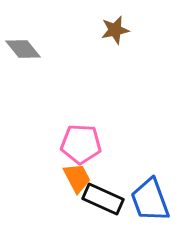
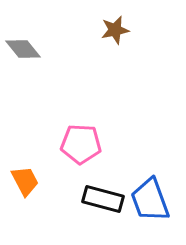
orange trapezoid: moved 52 px left, 3 px down
black rectangle: rotated 9 degrees counterclockwise
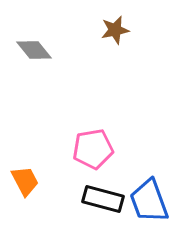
gray diamond: moved 11 px right, 1 px down
pink pentagon: moved 12 px right, 5 px down; rotated 12 degrees counterclockwise
blue trapezoid: moved 1 px left, 1 px down
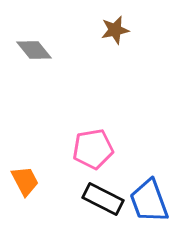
black rectangle: rotated 12 degrees clockwise
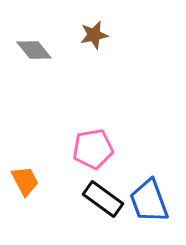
brown star: moved 21 px left, 5 px down
black rectangle: rotated 9 degrees clockwise
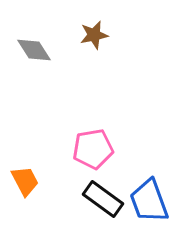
gray diamond: rotated 6 degrees clockwise
